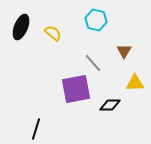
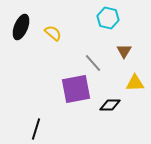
cyan hexagon: moved 12 px right, 2 px up
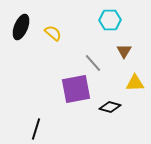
cyan hexagon: moved 2 px right, 2 px down; rotated 15 degrees counterclockwise
black diamond: moved 2 px down; rotated 15 degrees clockwise
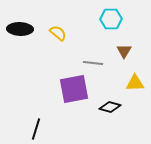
cyan hexagon: moved 1 px right, 1 px up
black ellipse: moved 1 px left, 2 px down; rotated 70 degrees clockwise
yellow semicircle: moved 5 px right
gray line: rotated 42 degrees counterclockwise
purple square: moved 2 px left
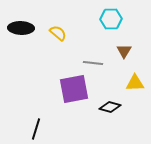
black ellipse: moved 1 px right, 1 px up
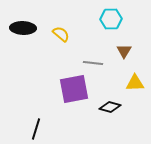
black ellipse: moved 2 px right
yellow semicircle: moved 3 px right, 1 px down
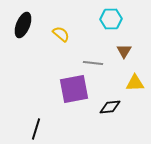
black ellipse: moved 3 px up; rotated 70 degrees counterclockwise
black diamond: rotated 20 degrees counterclockwise
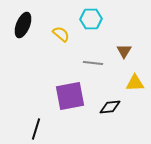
cyan hexagon: moved 20 px left
purple square: moved 4 px left, 7 px down
